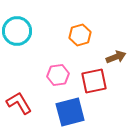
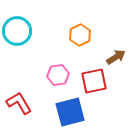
orange hexagon: rotated 10 degrees counterclockwise
brown arrow: rotated 12 degrees counterclockwise
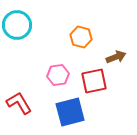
cyan circle: moved 6 px up
orange hexagon: moved 1 px right, 2 px down; rotated 20 degrees counterclockwise
brown arrow: rotated 12 degrees clockwise
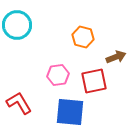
orange hexagon: moved 2 px right
blue square: rotated 20 degrees clockwise
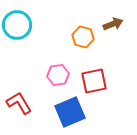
brown arrow: moved 3 px left, 33 px up
blue square: rotated 28 degrees counterclockwise
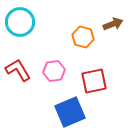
cyan circle: moved 3 px right, 3 px up
pink hexagon: moved 4 px left, 4 px up
red L-shape: moved 1 px left, 33 px up
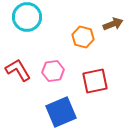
cyan circle: moved 7 px right, 5 px up
pink hexagon: moved 1 px left
red square: moved 1 px right
blue square: moved 9 px left
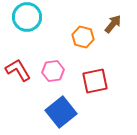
brown arrow: rotated 30 degrees counterclockwise
blue square: rotated 16 degrees counterclockwise
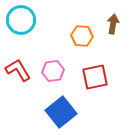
cyan circle: moved 6 px left, 3 px down
brown arrow: rotated 30 degrees counterclockwise
orange hexagon: moved 1 px left, 1 px up; rotated 10 degrees counterclockwise
red square: moved 4 px up
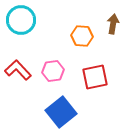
red L-shape: rotated 12 degrees counterclockwise
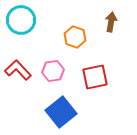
brown arrow: moved 2 px left, 2 px up
orange hexagon: moved 7 px left, 1 px down; rotated 15 degrees clockwise
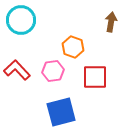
orange hexagon: moved 2 px left, 10 px down
red L-shape: moved 1 px left
red square: rotated 12 degrees clockwise
blue square: rotated 24 degrees clockwise
